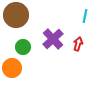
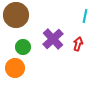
orange circle: moved 3 px right
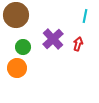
orange circle: moved 2 px right
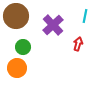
brown circle: moved 1 px down
purple cross: moved 14 px up
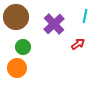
brown circle: moved 1 px down
purple cross: moved 1 px right, 1 px up
red arrow: rotated 40 degrees clockwise
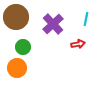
cyan line: moved 1 px right, 3 px down
purple cross: moved 1 px left
red arrow: rotated 24 degrees clockwise
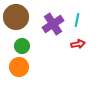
cyan line: moved 9 px left, 1 px down
purple cross: rotated 10 degrees clockwise
green circle: moved 1 px left, 1 px up
orange circle: moved 2 px right, 1 px up
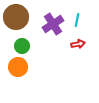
orange circle: moved 1 px left
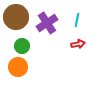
purple cross: moved 6 px left, 1 px up
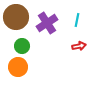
red arrow: moved 1 px right, 2 px down
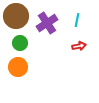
brown circle: moved 1 px up
green circle: moved 2 px left, 3 px up
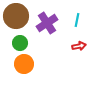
orange circle: moved 6 px right, 3 px up
